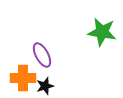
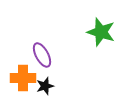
green star: moved 1 px left; rotated 8 degrees clockwise
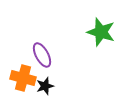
orange cross: rotated 15 degrees clockwise
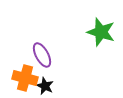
orange cross: moved 2 px right
black star: rotated 30 degrees counterclockwise
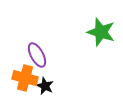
purple ellipse: moved 5 px left
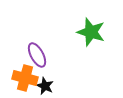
green star: moved 10 px left
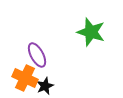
orange cross: rotated 10 degrees clockwise
black star: rotated 24 degrees clockwise
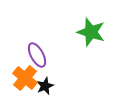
orange cross: rotated 15 degrees clockwise
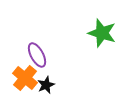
green star: moved 11 px right, 1 px down
black star: moved 1 px right, 1 px up
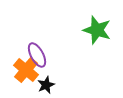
green star: moved 5 px left, 3 px up
orange cross: moved 1 px right, 8 px up
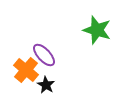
purple ellipse: moved 7 px right; rotated 15 degrees counterclockwise
black star: rotated 18 degrees counterclockwise
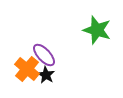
orange cross: moved 1 px right, 1 px up
black star: moved 10 px up
